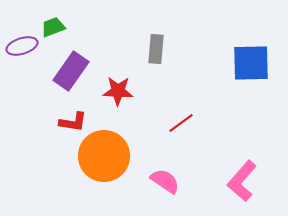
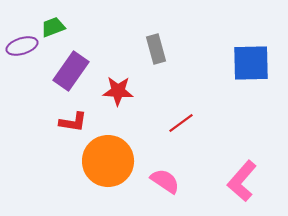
gray rectangle: rotated 20 degrees counterclockwise
orange circle: moved 4 px right, 5 px down
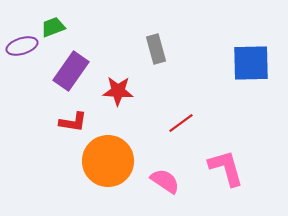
pink L-shape: moved 16 px left, 13 px up; rotated 123 degrees clockwise
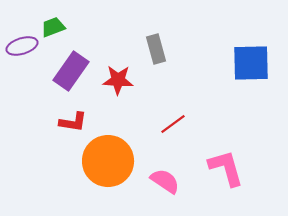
red star: moved 11 px up
red line: moved 8 px left, 1 px down
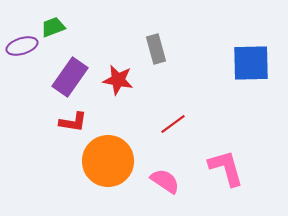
purple rectangle: moved 1 px left, 6 px down
red star: rotated 8 degrees clockwise
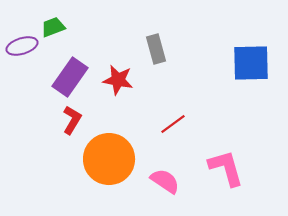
red L-shape: moved 1 px left, 2 px up; rotated 68 degrees counterclockwise
orange circle: moved 1 px right, 2 px up
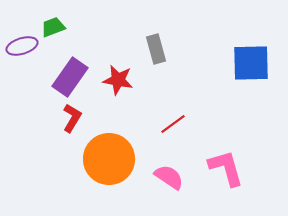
red L-shape: moved 2 px up
pink semicircle: moved 4 px right, 4 px up
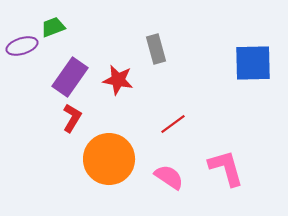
blue square: moved 2 px right
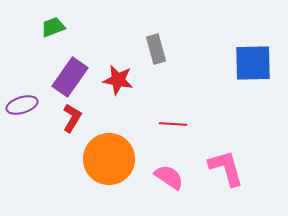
purple ellipse: moved 59 px down
red line: rotated 40 degrees clockwise
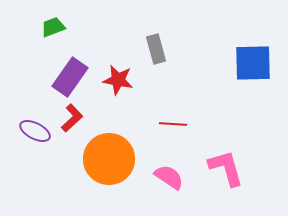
purple ellipse: moved 13 px right, 26 px down; rotated 44 degrees clockwise
red L-shape: rotated 16 degrees clockwise
